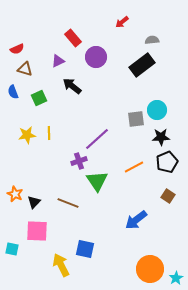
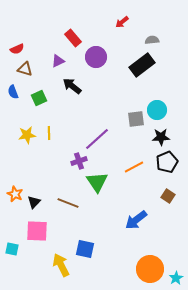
green triangle: moved 1 px down
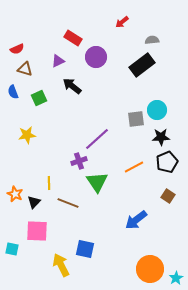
red rectangle: rotated 18 degrees counterclockwise
yellow line: moved 50 px down
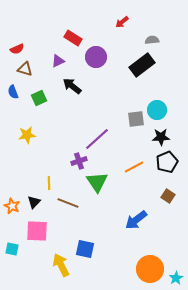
orange star: moved 3 px left, 12 px down
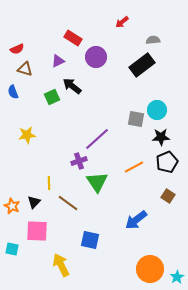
gray semicircle: moved 1 px right
green square: moved 13 px right, 1 px up
gray square: rotated 18 degrees clockwise
brown line: rotated 15 degrees clockwise
blue square: moved 5 px right, 9 px up
cyan star: moved 1 px right, 1 px up
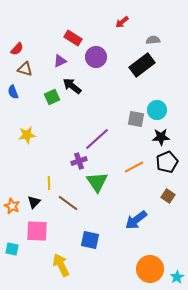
red semicircle: rotated 24 degrees counterclockwise
purple triangle: moved 2 px right
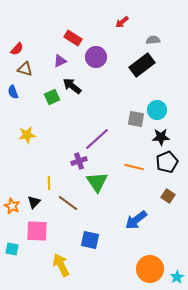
orange line: rotated 42 degrees clockwise
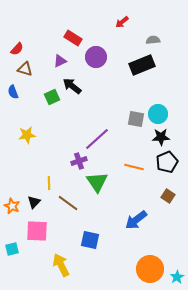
black rectangle: rotated 15 degrees clockwise
cyan circle: moved 1 px right, 4 px down
cyan square: rotated 24 degrees counterclockwise
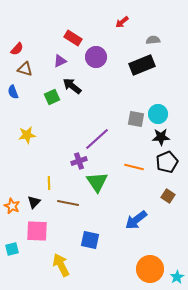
brown line: rotated 25 degrees counterclockwise
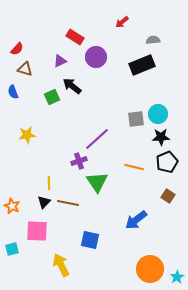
red rectangle: moved 2 px right, 1 px up
gray square: rotated 18 degrees counterclockwise
black triangle: moved 10 px right
